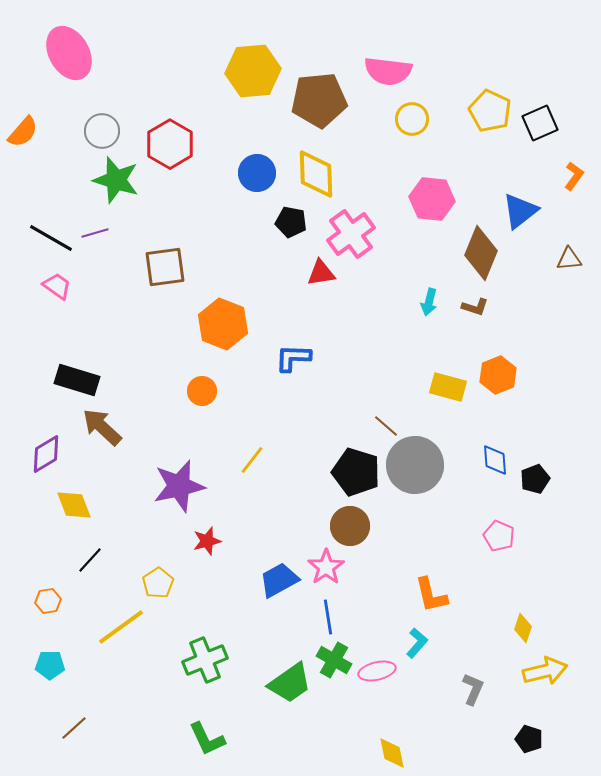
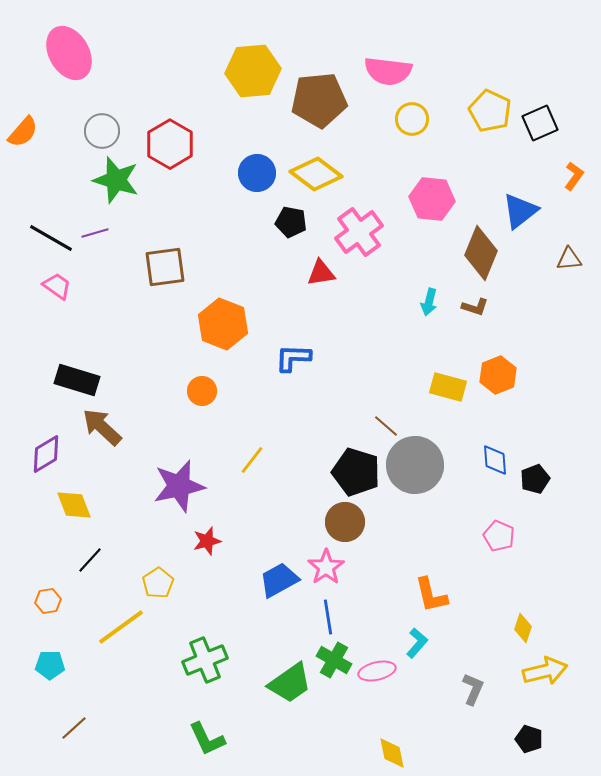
yellow diamond at (316, 174): rotated 51 degrees counterclockwise
pink cross at (351, 234): moved 8 px right, 2 px up
brown circle at (350, 526): moved 5 px left, 4 px up
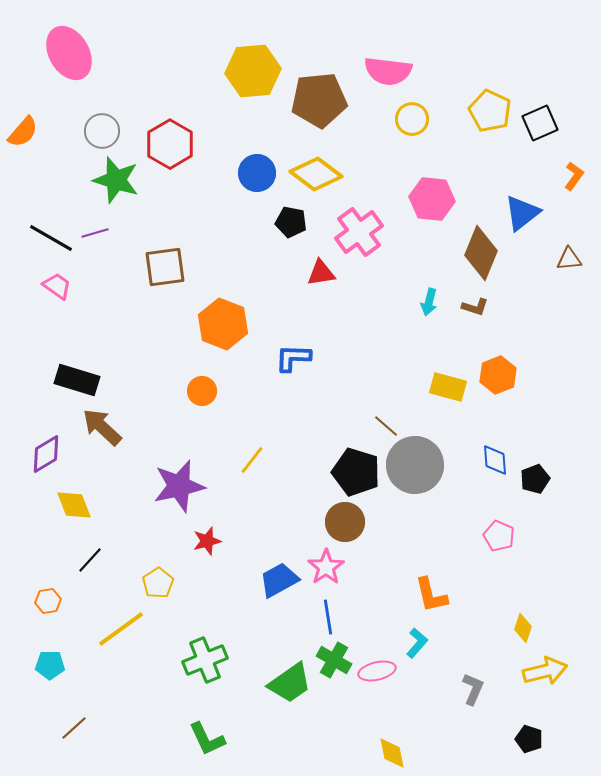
blue triangle at (520, 211): moved 2 px right, 2 px down
yellow line at (121, 627): moved 2 px down
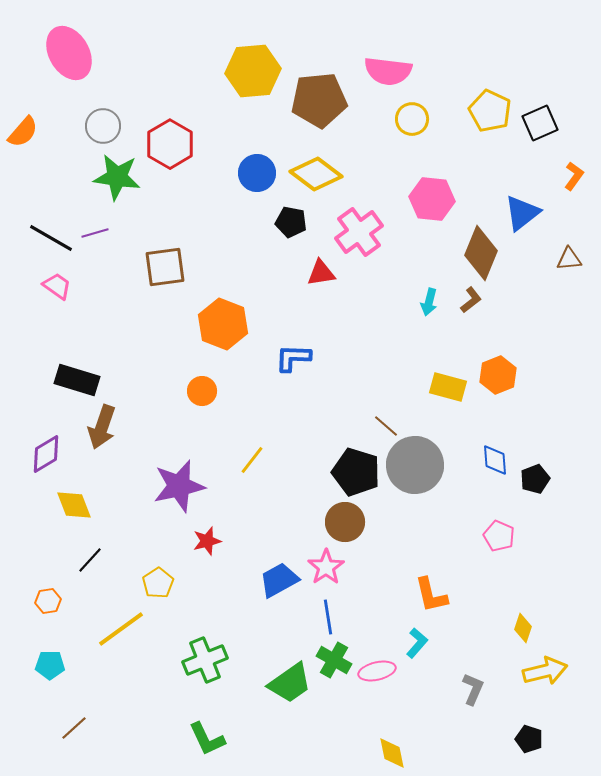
gray circle at (102, 131): moved 1 px right, 5 px up
green star at (116, 180): moved 1 px right, 3 px up; rotated 9 degrees counterclockwise
brown L-shape at (475, 307): moved 4 px left, 7 px up; rotated 56 degrees counterclockwise
brown arrow at (102, 427): rotated 114 degrees counterclockwise
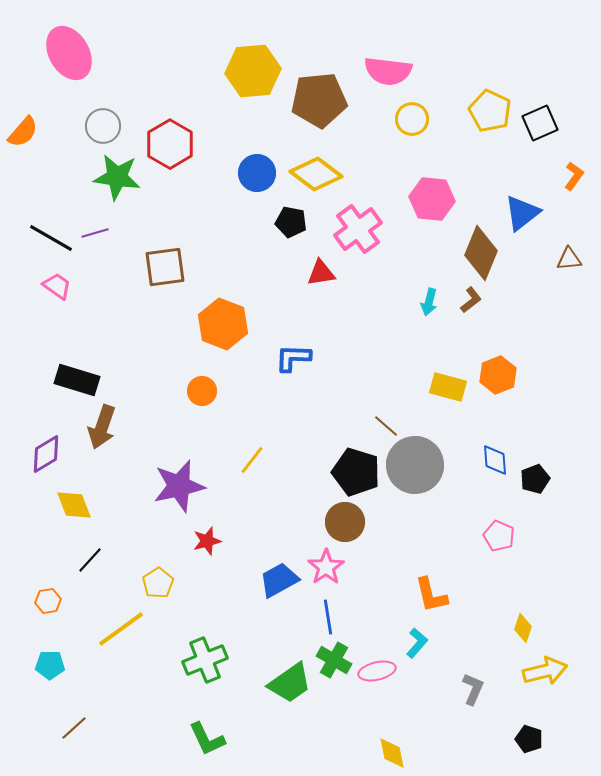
pink cross at (359, 232): moved 1 px left, 3 px up
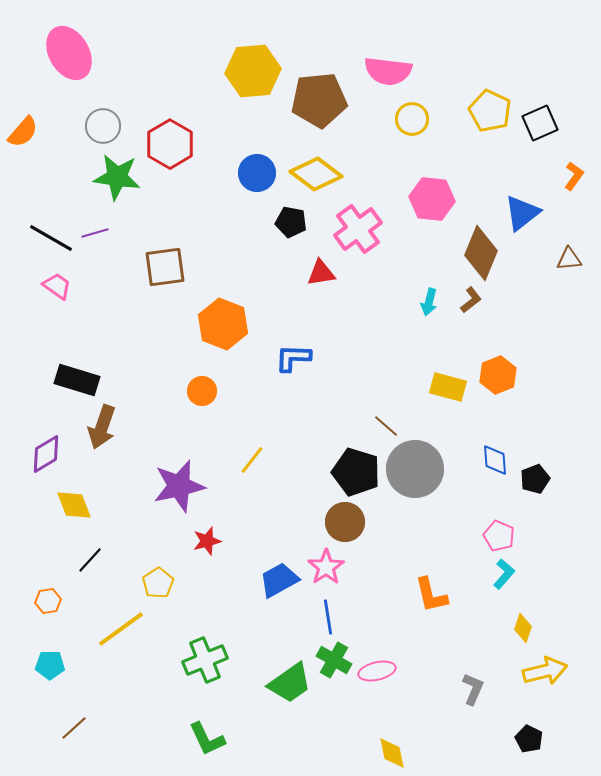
gray circle at (415, 465): moved 4 px down
cyan L-shape at (417, 643): moved 87 px right, 69 px up
black pentagon at (529, 739): rotated 8 degrees clockwise
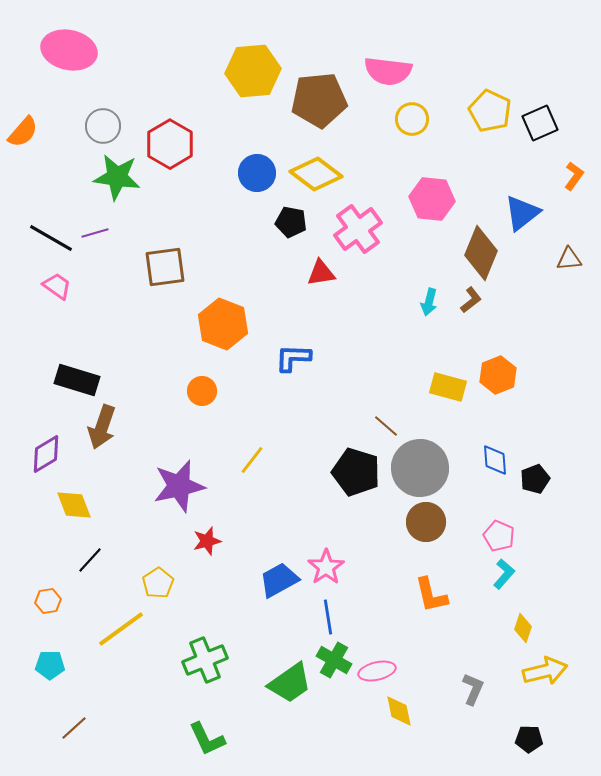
pink ellipse at (69, 53): moved 3 px up; rotated 48 degrees counterclockwise
gray circle at (415, 469): moved 5 px right, 1 px up
brown circle at (345, 522): moved 81 px right
black pentagon at (529, 739): rotated 24 degrees counterclockwise
yellow diamond at (392, 753): moved 7 px right, 42 px up
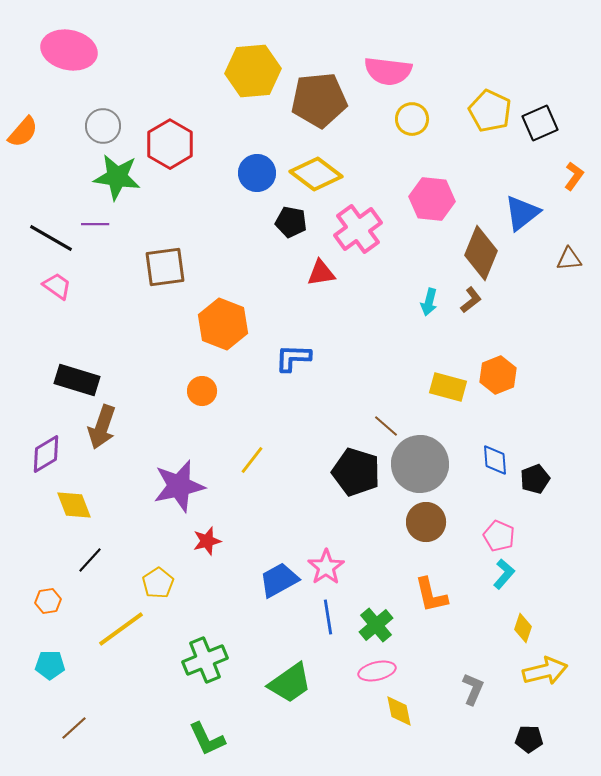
purple line at (95, 233): moved 9 px up; rotated 16 degrees clockwise
gray circle at (420, 468): moved 4 px up
green cross at (334, 660): moved 42 px right, 35 px up; rotated 20 degrees clockwise
